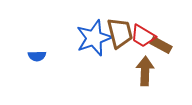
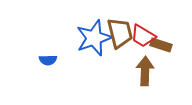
brown rectangle: rotated 10 degrees counterclockwise
blue semicircle: moved 11 px right, 4 px down
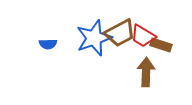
brown trapezoid: rotated 76 degrees clockwise
blue semicircle: moved 16 px up
brown arrow: moved 1 px right, 1 px down
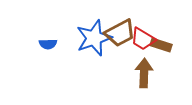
red trapezoid: moved 3 px down
brown arrow: moved 2 px left, 1 px down
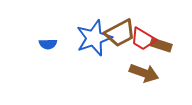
brown arrow: rotated 108 degrees clockwise
